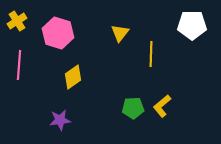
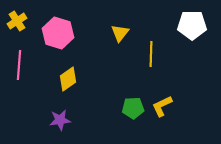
yellow diamond: moved 5 px left, 2 px down
yellow L-shape: rotated 15 degrees clockwise
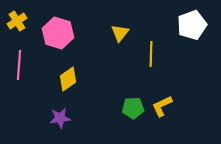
white pentagon: rotated 20 degrees counterclockwise
purple star: moved 2 px up
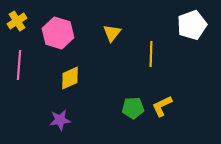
yellow triangle: moved 8 px left
yellow diamond: moved 2 px right, 1 px up; rotated 10 degrees clockwise
purple star: moved 2 px down
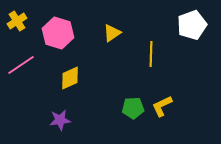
yellow triangle: rotated 18 degrees clockwise
pink line: moved 2 px right; rotated 52 degrees clockwise
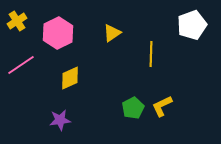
pink hexagon: rotated 16 degrees clockwise
green pentagon: rotated 25 degrees counterclockwise
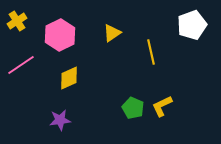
pink hexagon: moved 2 px right, 2 px down
yellow line: moved 2 px up; rotated 15 degrees counterclockwise
yellow diamond: moved 1 px left
green pentagon: rotated 20 degrees counterclockwise
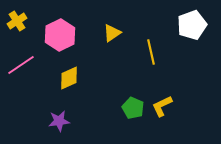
purple star: moved 1 px left, 1 px down
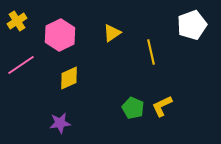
purple star: moved 1 px right, 2 px down
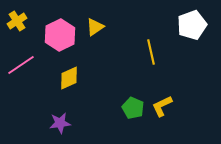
yellow triangle: moved 17 px left, 6 px up
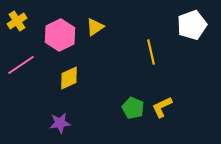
yellow L-shape: moved 1 px down
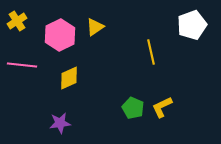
pink line: moved 1 px right; rotated 40 degrees clockwise
